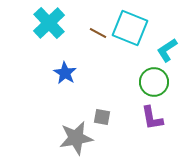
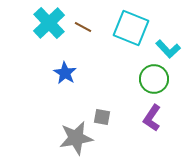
cyan square: moved 1 px right
brown line: moved 15 px left, 6 px up
cyan L-shape: moved 1 px right, 1 px up; rotated 100 degrees counterclockwise
green circle: moved 3 px up
purple L-shape: rotated 44 degrees clockwise
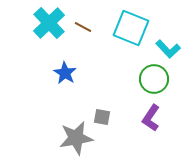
purple L-shape: moved 1 px left
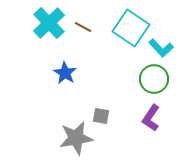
cyan square: rotated 12 degrees clockwise
cyan L-shape: moved 7 px left, 1 px up
gray square: moved 1 px left, 1 px up
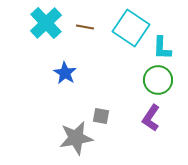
cyan cross: moved 3 px left
brown line: moved 2 px right; rotated 18 degrees counterclockwise
cyan L-shape: moved 1 px right; rotated 45 degrees clockwise
green circle: moved 4 px right, 1 px down
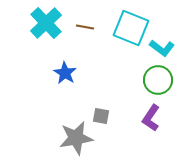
cyan square: rotated 12 degrees counterclockwise
cyan L-shape: rotated 55 degrees counterclockwise
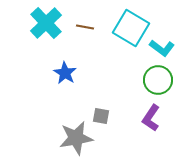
cyan square: rotated 9 degrees clockwise
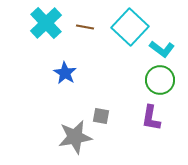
cyan square: moved 1 px left, 1 px up; rotated 12 degrees clockwise
cyan L-shape: moved 1 px down
green circle: moved 2 px right
purple L-shape: rotated 24 degrees counterclockwise
gray star: moved 1 px left, 1 px up
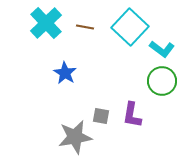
green circle: moved 2 px right, 1 px down
purple L-shape: moved 19 px left, 3 px up
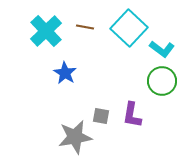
cyan cross: moved 8 px down
cyan square: moved 1 px left, 1 px down
